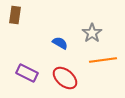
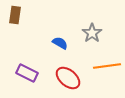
orange line: moved 4 px right, 6 px down
red ellipse: moved 3 px right
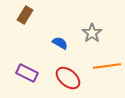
brown rectangle: moved 10 px right; rotated 24 degrees clockwise
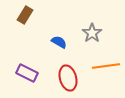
blue semicircle: moved 1 px left, 1 px up
orange line: moved 1 px left
red ellipse: rotated 35 degrees clockwise
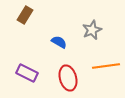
gray star: moved 3 px up; rotated 12 degrees clockwise
